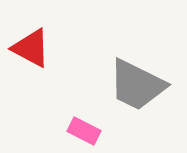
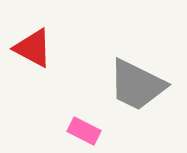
red triangle: moved 2 px right
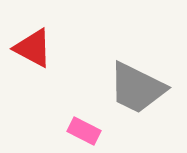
gray trapezoid: moved 3 px down
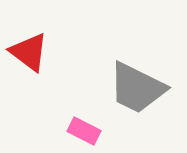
red triangle: moved 4 px left, 4 px down; rotated 9 degrees clockwise
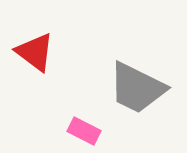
red triangle: moved 6 px right
